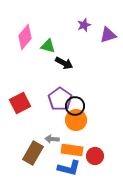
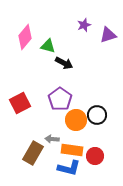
black circle: moved 22 px right, 9 px down
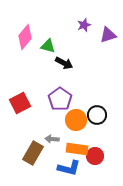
orange rectangle: moved 5 px right, 1 px up
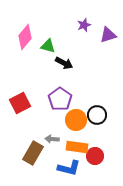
orange rectangle: moved 2 px up
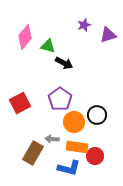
orange circle: moved 2 px left, 2 px down
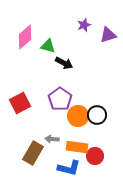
pink diamond: rotated 10 degrees clockwise
orange circle: moved 4 px right, 6 px up
